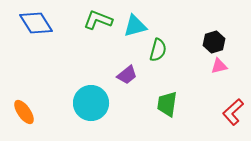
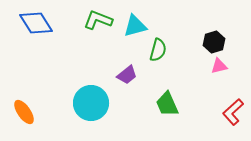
green trapezoid: rotated 32 degrees counterclockwise
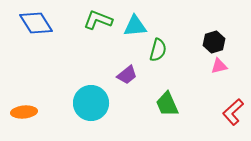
cyan triangle: rotated 10 degrees clockwise
orange ellipse: rotated 60 degrees counterclockwise
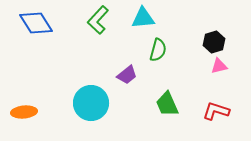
green L-shape: rotated 68 degrees counterclockwise
cyan triangle: moved 8 px right, 8 px up
red L-shape: moved 17 px left, 1 px up; rotated 60 degrees clockwise
